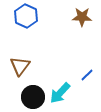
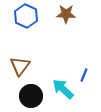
brown star: moved 16 px left, 3 px up
blue line: moved 3 px left; rotated 24 degrees counterclockwise
cyan arrow: moved 3 px right, 4 px up; rotated 90 degrees clockwise
black circle: moved 2 px left, 1 px up
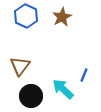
brown star: moved 4 px left, 3 px down; rotated 30 degrees counterclockwise
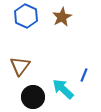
black circle: moved 2 px right, 1 px down
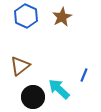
brown triangle: rotated 15 degrees clockwise
cyan arrow: moved 4 px left
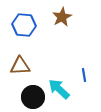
blue hexagon: moved 2 px left, 9 px down; rotated 20 degrees counterclockwise
brown triangle: rotated 35 degrees clockwise
blue line: rotated 32 degrees counterclockwise
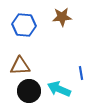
brown star: rotated 24 degrees clockwise
blue line: moved 3 px left, 2 px up
cyan arrow: rotated 20 degrees counterclockwise
black circle: moved 4 px left, 6 px up
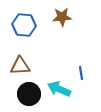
black circle: moved 3 px down
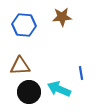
black circle: moved 2 px up
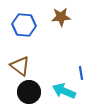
brown star: moved 1 px left
brown triangle: rotated 40 degrees clockwise
cyan arrow: moved 5 px right, 2 px down
